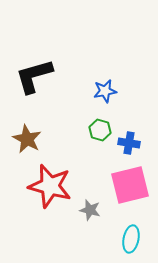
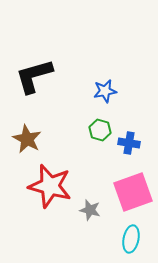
pink square: moved 3 px right, 7 px down; rotated 6 degrees counterclockwise
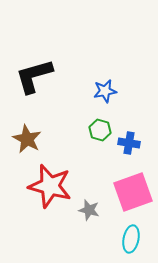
gray star: moved 1 px left
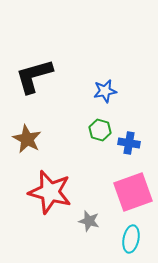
red star: moved 6 px down
gray star: moved 11 px down
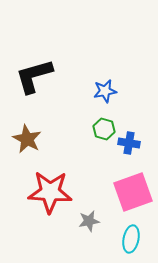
green hexagon: moved 4 px right, 1 px up
red star: rotated 12 degrees counterclockwise
gray star: rotated 25 degrees counterclockwise
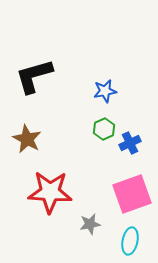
green hexagon: rotated 20 degrees clockwise
blue cross: moved 1 px right; rotated 35 degrees counterclockwise
pink square: moved 1 px left, 2 px down
gray star: moved 1 px right, 3 px down
cyan ellipse: moved 1 px left, 2 px down
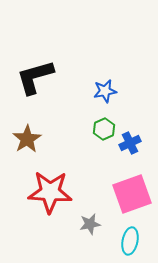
black L-shape: moved 1 px right, 1 px down
brown star: rotated 12 degrees clockwise
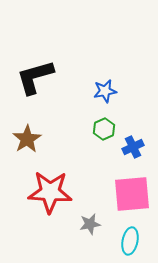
blue cross: moved 3 px right, 4 px down
pink square: rotated 15 degrees clockwise
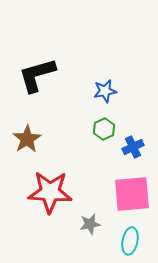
black L-shape: moved 2 px right, 2 px up
